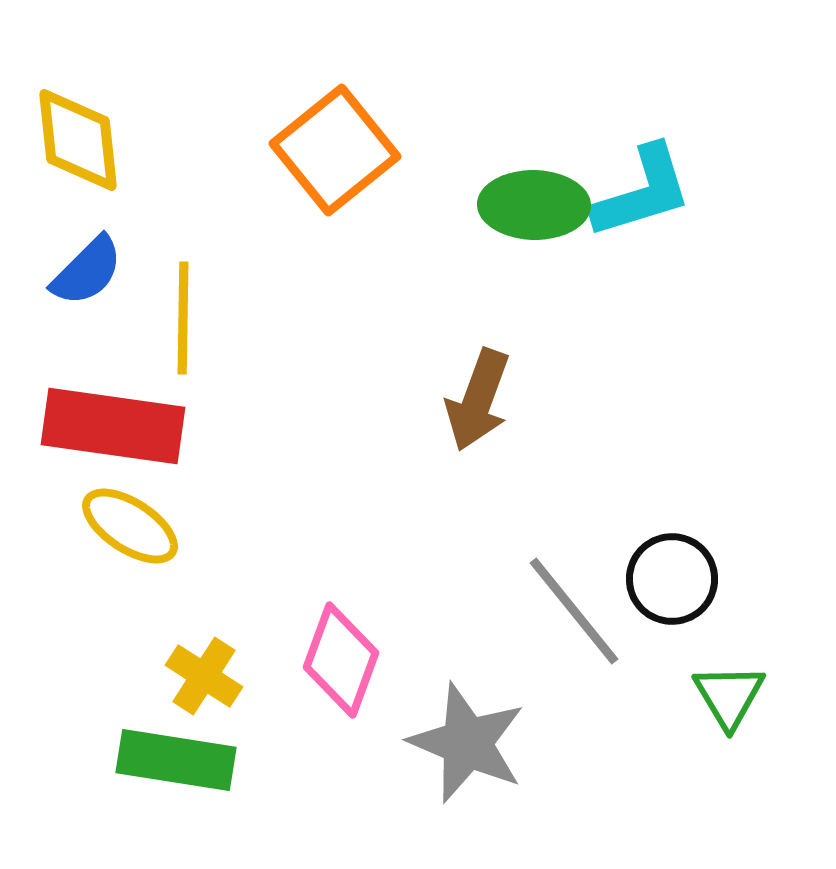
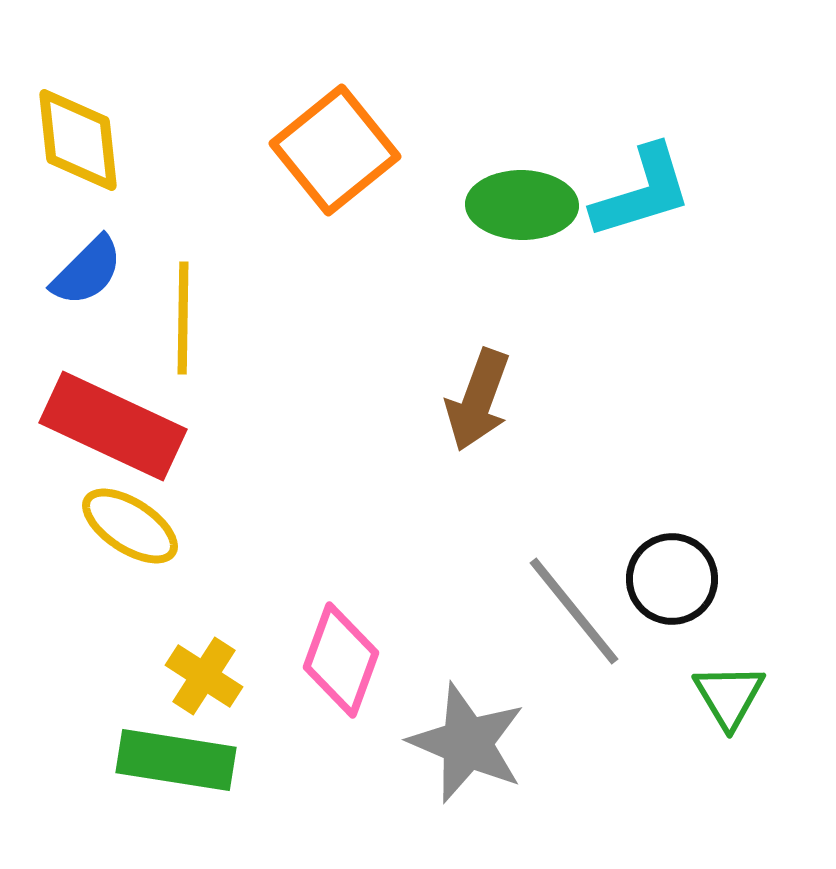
green ellipse: moved 12 px left
red rectangle: rotated 17 degrees clockwise
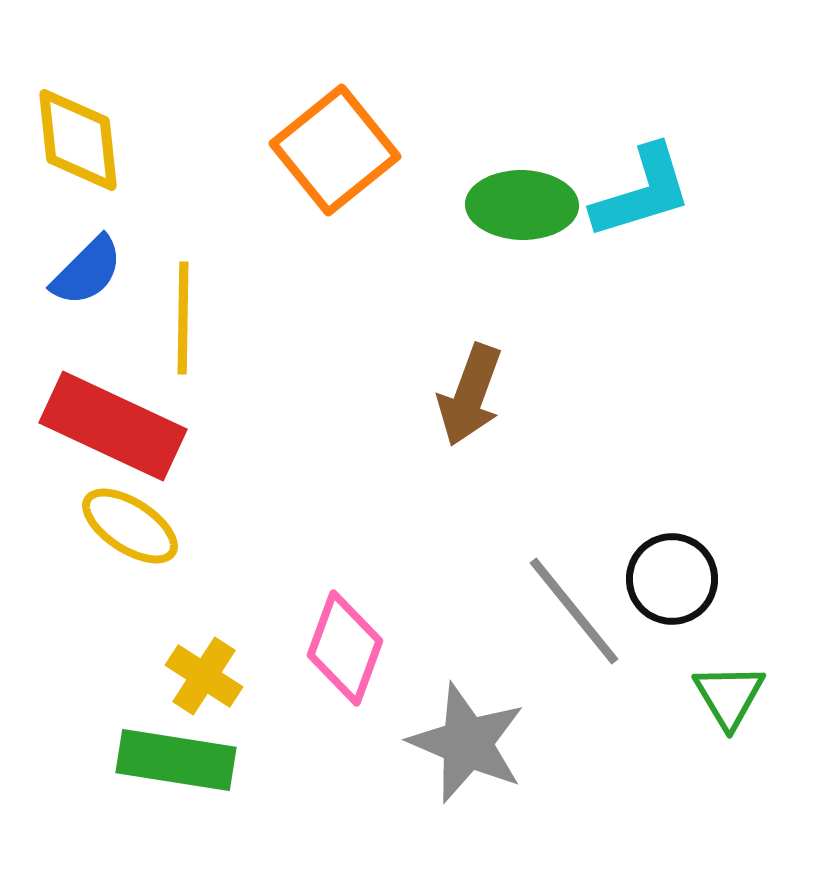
brown arrow: moved 8 px left, 5 px up
pink diamond: moved 4 px right, 12 px up
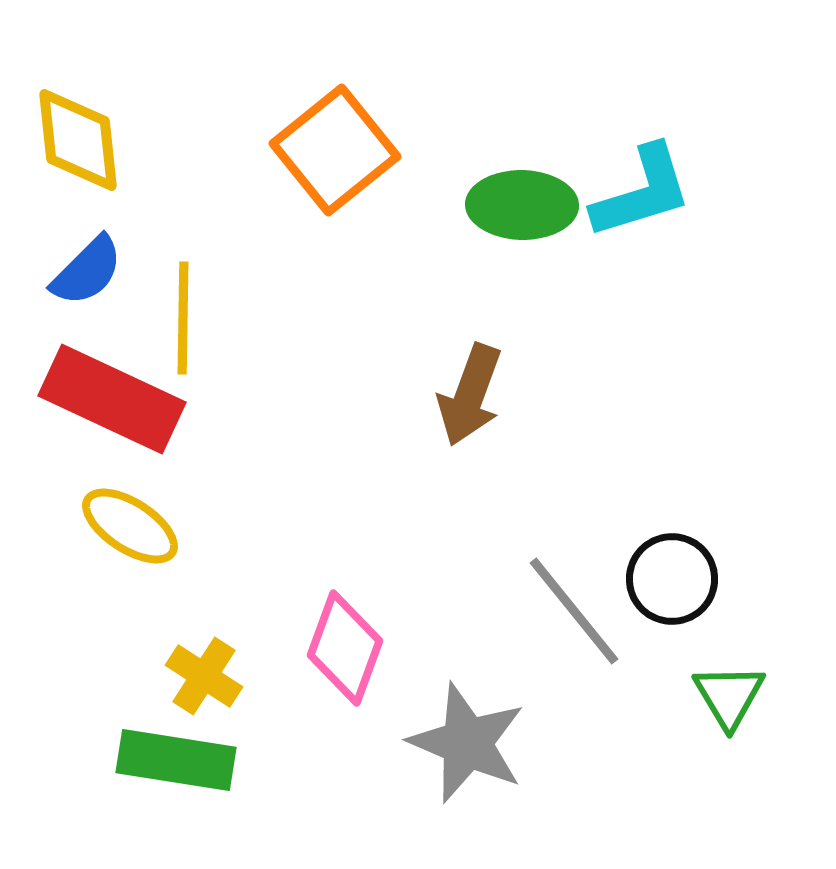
red rectangle: moved 1 px left, 27 px up
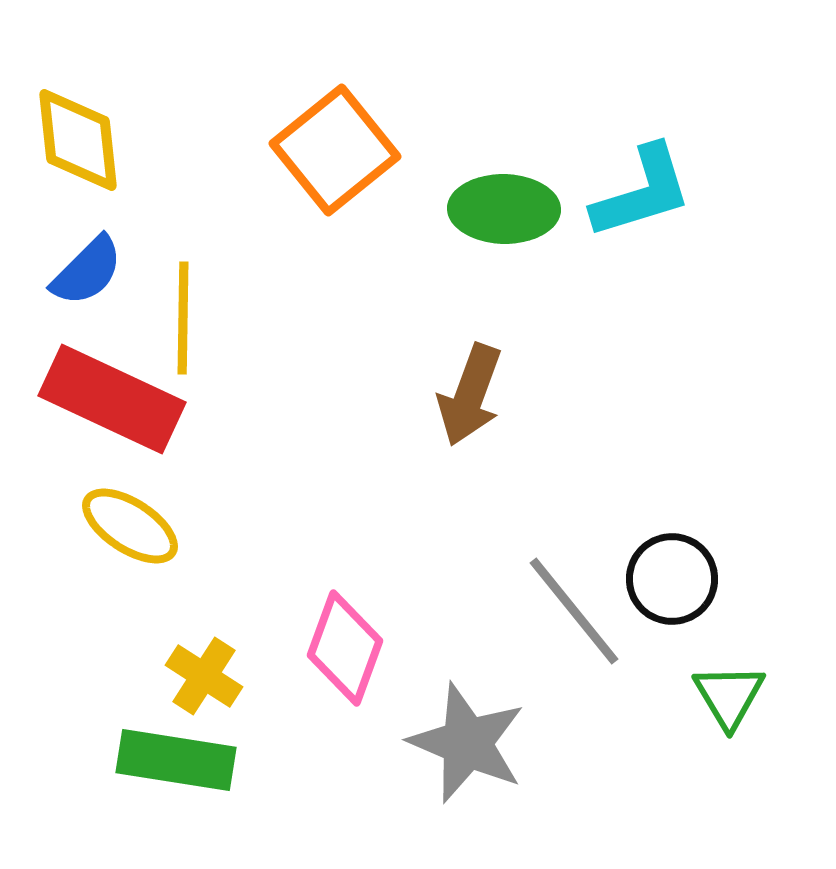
green ellipse: moved 18 px left, 4 px down
